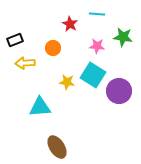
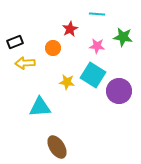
red star: moved 5 px down; rotated 14 degrees clockwise
black rectangle: moved 2 px down
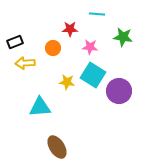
red star: rotated 28 degrees clockwise
pink star: moved 7 px left, 1 px down
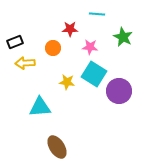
green star: rotated 18 degrees clockwise
cyan square: moved 1 px right, 1 px up
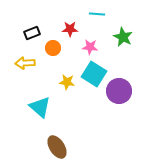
black rectangle: moved 17 px right, 9 px up
cyan triangle: rotated 45 degrees clockwise
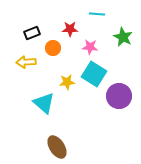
yellow arrow: moved 1 px right, 1 px up
yellow star: rotated 14 degrees counterclockwise
purple circle: moved 5 px down
cyan triangle: moved 4 px right, 4 px up
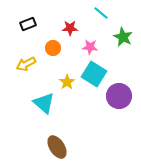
cyan line: moved 4 px right, 1 px up; rotated 35 degrees clockwise
red star: moved 1 px up
black rectangle: moved 4 px left, 9 px up
yellow arrow: moved 2 px down; rotated 24 degrees counterclockwise
yellow star: rotated 28 degrees counterclockwise
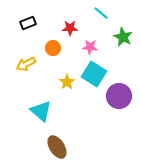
black rectangle: moved 1 px up
cyan triangle: moved 3 px left, 8 px down
